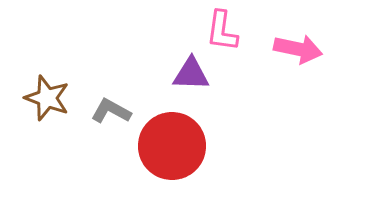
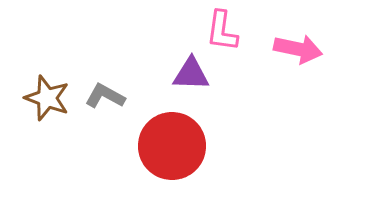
gray L-shape: moved 6 px left, 15 px up
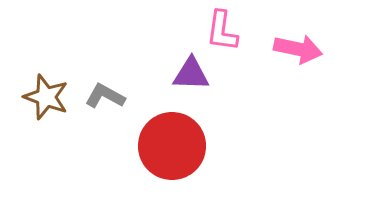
brown star: moved 1 px left, 1 px up
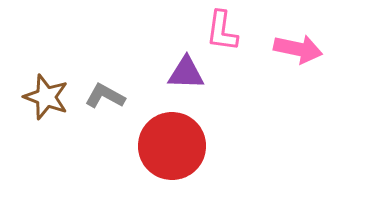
purple triangle: moved 5 px left, 1 px up
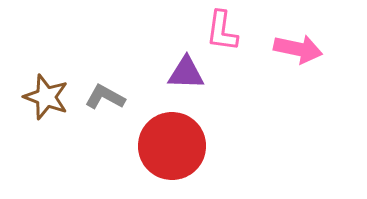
gray L-shape: moved 1 px down
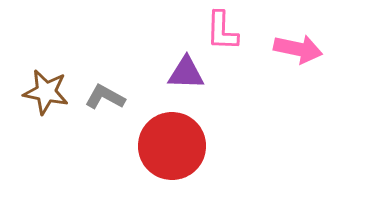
pink L-shape: rotated 6 degrees counterclockwise
brown star: moved 5 px up; rotated 9 degrees counterclockwise
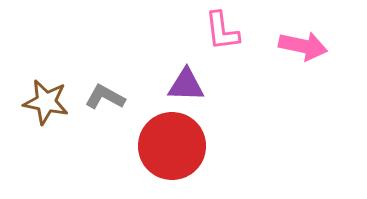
pink L-shape: rotated 9 degrees counterclockwise
pink arrow: moved 5 px right, 3 px up
purple triangle: moved 12 px down
brown star: moved 10 px down
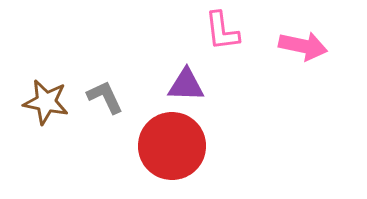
gray L-shape: rotated 36 degrees clockwise
